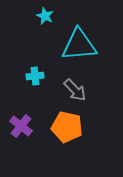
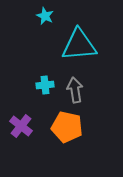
cyan cross: moved 10 px right, 9 px down
gray arrow: rotated 145 degrees counterclockwise
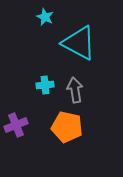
cyan star: moved 1 px down
cyan triangle: moved 2 px up; rotated 33 degrees clockwise
purple cross: moved 5 px left, 1 px up; rotated 30 degrees clockwise
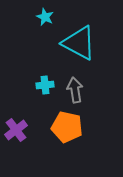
purple cross: moved 5 px down; rotated 15 degrees counterclockwise
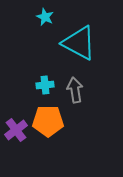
orange pentagon: moved 19 px left, 6 px up; rotated 12 degrees counterclockwise
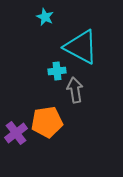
cyan triangle: moved 2 px right, 4 px down
cyan cross: moved 12 px right, 14 px up
orange pentagon: moved 1 px left, 1 px down; rotated 8 degrees counterclockwise
purple cross: moved 3 px down
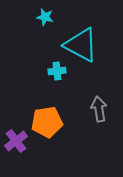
cyan star: rotated 12 degrees counterclockwise
cyan triangle: moved 2 px up
gray arrow: moved 24 px right, 19 px down
purple cross: moved 8 px down
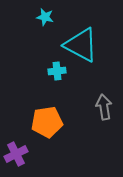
gray arrow: moved 5 px right, 2 px up
purple cross: moved 13 px down; rotated 10 degrees clockwise
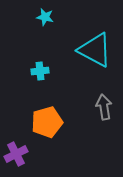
cyan triangle: moved 14 px right, 5 px down
cyan cross: moved 17 px left
orange pentagon: rotated 8 degrees counterclockwise
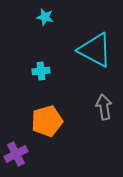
cyan cross: moved 1 px right
orange pentagon: moved 1 px up
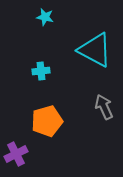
gray arrow: rotated 15 degrees counterclockwise
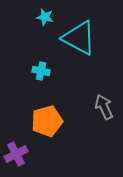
cyan triangle: moved 16 px left, 12 px up
cyan cross: rotated 18 degrees clockwise
